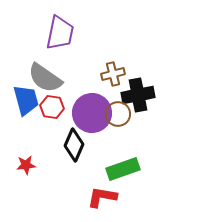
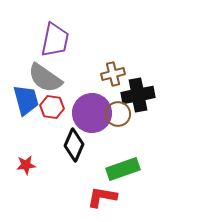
purple trapezoid: moved 5 px left, 7 px down
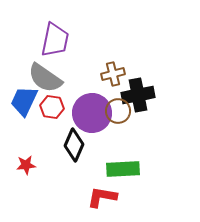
blue trapezoid: moved 2 px left, 1 px down; rotated 140 degrees counterclockwise
brown circle: moved 3 px up
green rectangle: rotated 16 degrees clockwise
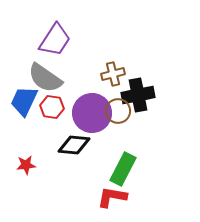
purple trapezoid: rotated 21 degrees clockwise
black diamond: rotated 72 degrees clockwise
green rectangle: rotated 60 degrees counterclockwise
red L-shape: moved 10 px right
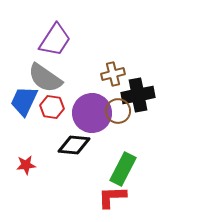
red L-shape: rotated 12 degrees counterclockwise
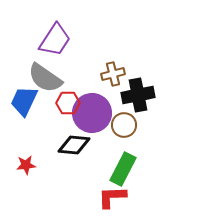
red hexagon: moved 16 px right, 4 px up; rotated 10 degrees counterclockwise
brown circle: moved 6 px right, 14 px down
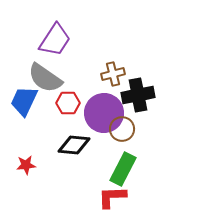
purple circle: moved 12 px right
brown circle: moved 2 px left, 4 px down
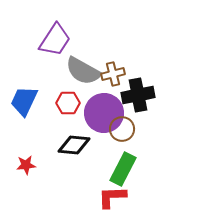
gray semicircle: moved 38 px right, 7 px up; rotated 6 degrees counterclockwise
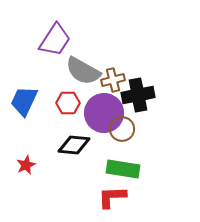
brown cross: moved 6 px down
red star: rotated 18 degrees counterclockwise
green rectangle: rotated 72 degrees clockwise
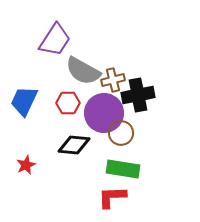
brown circle: moved 1 px left, 4 px down
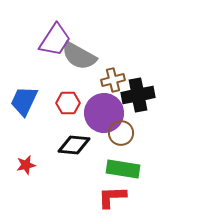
gray semicircle: moved 4 px left, 15 px up
red star: rotated 12 degrees clockwise
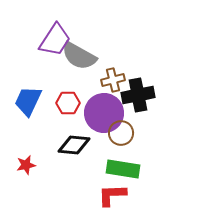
blue trapezoid: moved 4 px right
red L-shape: moved 2 px up
